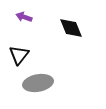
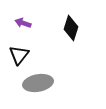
purple arrow: moved 1 px left, 6 px down
black diamond: rotated 40 degrees clockwise
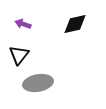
purple arrow: moved 1 px down
black diamond: moved 4 px right, 4 px up; rotated 60 degrees clockwise
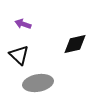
black diamond: moved 20 px down
black triangle: rotated 25 degrees counterclockwise
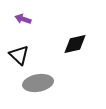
purple arrow: moved 5 px up
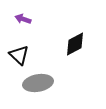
black diamond: rotated 15 degrees counterclockwise
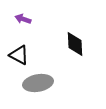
black diamond: rotated 65 degrees counterclockwise
black triangle: rotated 15 degrees counterclockwise
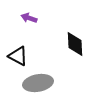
purple arrow: moved 6 px right, 1 px up
black triangle: moved 1 px left, 1 px down
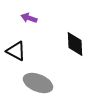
black triangle: moved 2 px left, 5 px up
gray ellipse: rotated 32 degrees clockwise
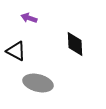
gray ellipse: rotated 8 degrees counterclockwise
